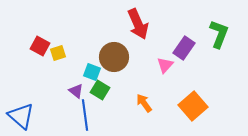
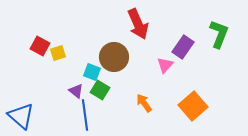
purple rectangle: moved 1 px left, 1 px up
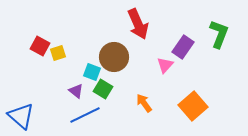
green square: moved 3 px right, 1 px up
blue line: rotated 72 degrees clockwise
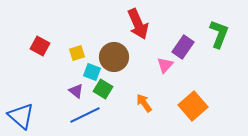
yellow square: moved 19 px right
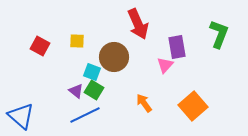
purple rectangle: moved 6 px left; rotated 45 degrees counterclockwise
yellow square: moved 12 px up; rotated 21 degrees clockwise
green square: moved 9 px left, 1 px down
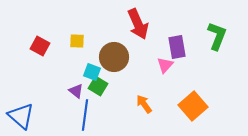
green L-shape: moved 2 px left, 2 px down
green square: moved 4 px right, 4 px up
orange arrow: moved 1 px down
blue line: rotated 56 degrees counterclockwise
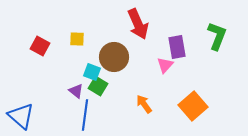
yellow square: moved 2 px up
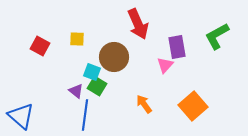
green L-shape: rotated 140 degrees counterclockwise
green square: moved 1 px left
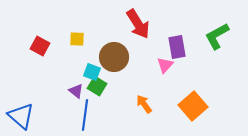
red arrow: rotated 8 degrees counterclockwise
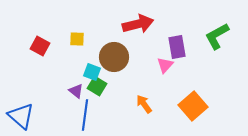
red arrow: rotated 72 degrees counterclockwise
